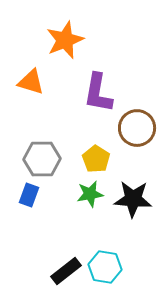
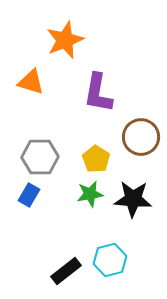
brown circle: moved 4 px right, 9 px down
gray hexagon: moved 2 px left, 2 px up
blue rectangle: rotated 10 degrees clockwise
cyan hexagon: moved 5 px right, 7 px up; rotated 24 degrees counterclockwise
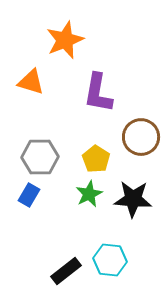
green star: moved 1 px left; rotated 16 degrees counterclockwise
cyan hexagon: rotated 20 degrees clockwise
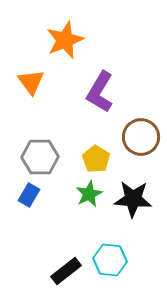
orange triangle: rotated 36 degrees clockwise
purple L-shape: moved 2 px right, 1 px up; rotated 21 degrees clockwise
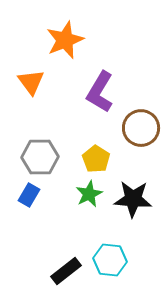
brown circle: moved 9 px up
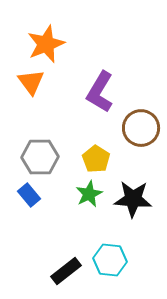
orange star: moved 19 px left, 4 px down
blue rectangle: rotated 70 degrees counterclockwise
